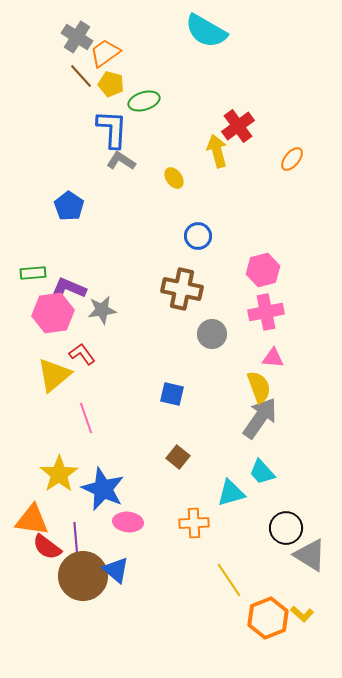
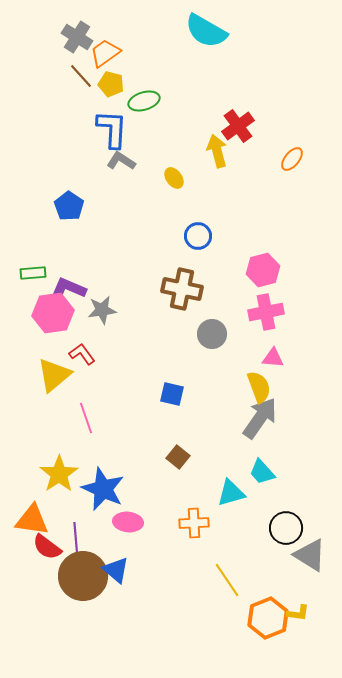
yellow line at (229, 580): moved 2 px left
yellow L-shape at (302, 614): moved 4 px left, 1 px up; rotated 35 degrees counterclockwise
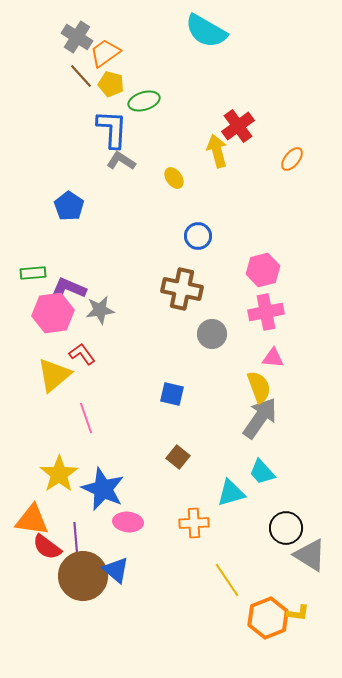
gray star at (102, 310): moved 2 px left
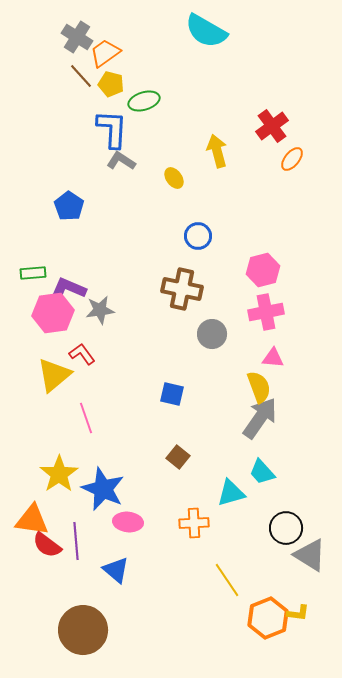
red cross at (238, 126): moved 34 px right
red semicircle at (47, 547): moved 2 px up
brown circle at (83, 576): moved 54 px down
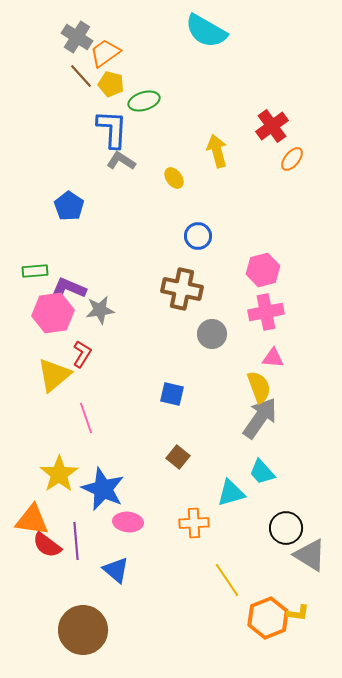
green rectangle at (33, 273): moved 2 px right, 2 px up
red L-shape at (82, 354): rotated 68 degrees clockwise
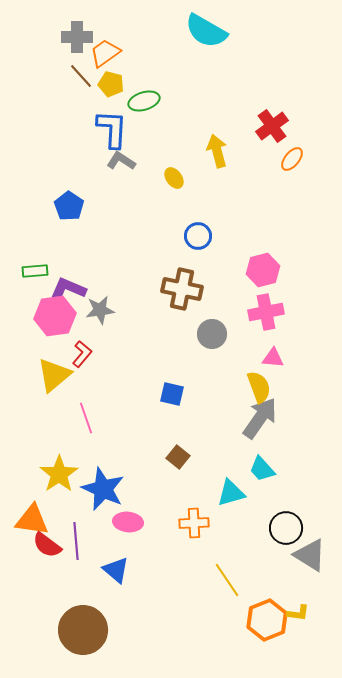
gray cross at (77, 37): rotated 32 degrees counterclockwise
pink hexagon at (53, 313): moved 2 px right, 3 px down
red L-shape at (82, 354): rotated 8 degrees clockwise
cyan trapezoid at (262, 472): moved 3 px up
orange hexagon at (268, 618): moved 1 px left, 2 px down
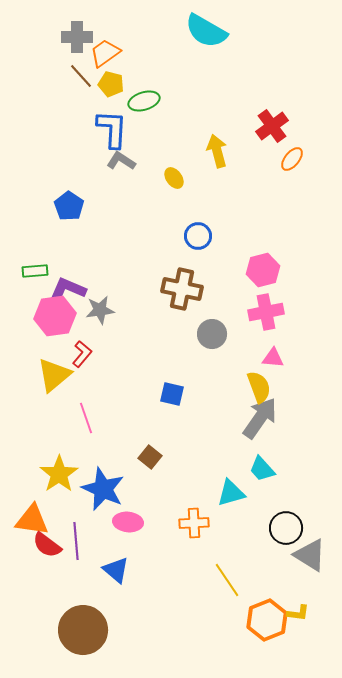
brown square at (178, 457): moved 28 px left
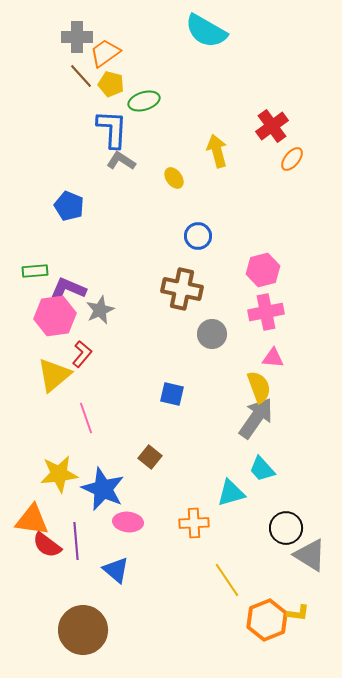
blue pentagon at (69, 206): rotated 12 degrees counterclockwise
gray star at (100, 310): rotated 16 degrees counterclockwise
gray arrow at (260, 418): moved 4 px left
yellow star at (59, 474): rotated 27 degrees clockwise
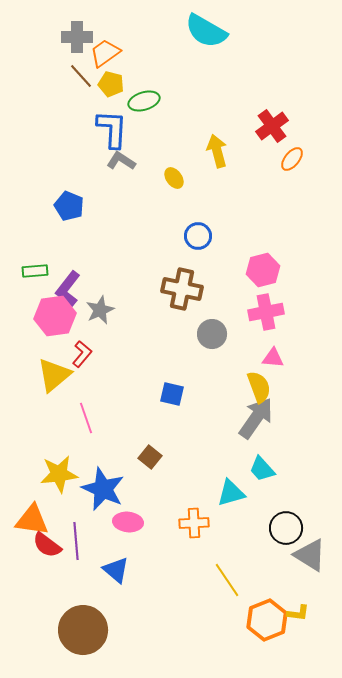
purple L-shape at (68, 289): rotated 75 degrees counterclockwise
